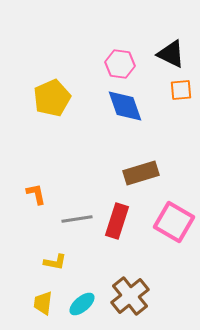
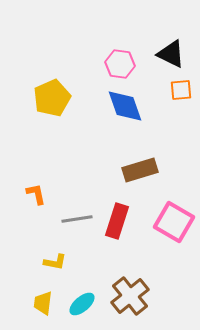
brown rectangle: moved 1 px left, 3 px up
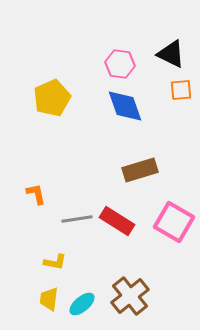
red rectangle: rotated 76 degrees counterclockwise
yellow trapezoid: moved 6 px right, 4 px up
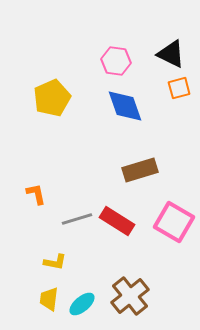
pink hexagon: moved 4 px left, 3 px up
orange square: moved 2 px left, 2 px up; rotated 10 degrees counterclockwise
gray line: rotated 8 degrees counterclockwise
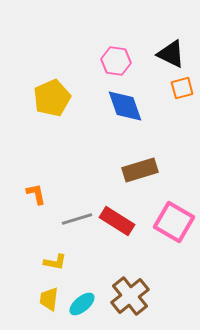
orange square: moved 3 px right
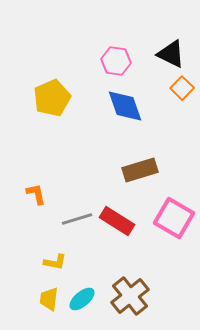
orange square: rotated 30 degrees counterclockwise
pink square: moved 4 px up
cyan ellipse: moved 5 px up
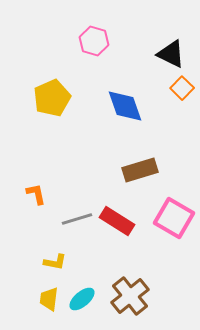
pink hexagon: moved 22 px left, 20 px up; rotated 8 degrees clockwise
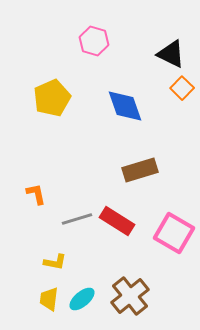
pink square: moved 15 px down
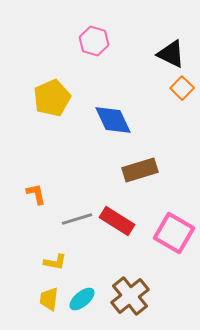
blue diamond: moved 12 px left, 14 px down; rotated 6 degrees counterclockwise
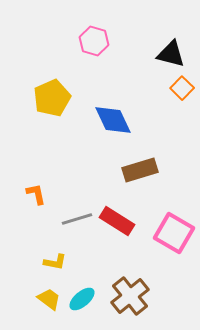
black triangle: rotated 12 degrees counterclockwise
yellow trapezoid: rotated 120 degrees clockwise
